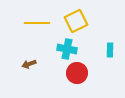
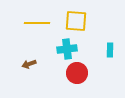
yellow square: rotated 30 degrees clockwise
cyan cross: rotated 18 degrees counterclockwise
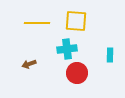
cyan rectangle: moved 5 px down
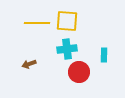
yellow square: moved 9 px left
cyan rectangle: moved 6 px left
red circle: moved 2 px right, 1 px up
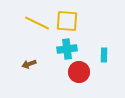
yellow line: rotated 25 degrees clockwise
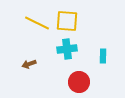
cyan rectangle: moved 1 px left, 1 px down
red circle: moved 10 px down
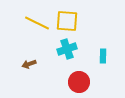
cyan cross: rotated 12 degrees counterclockwise
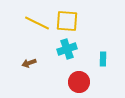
cyan rectangle: moved 3 px down
brown arrow: moved 1 px up
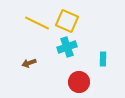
yellow square: rotated 20 degrees clockwise
cyan cross: moved 2 px up
